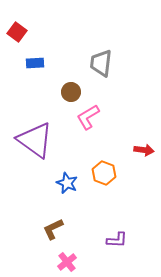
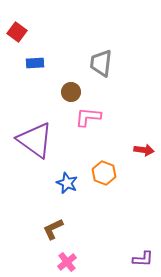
pink L-shape: rotated 36 degrees clockwise
purple L-shape: moved 26 px right, 19 px down
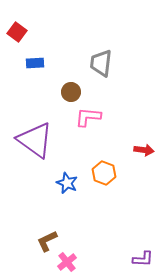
brown L-shape: moved 6 px left, 12 px down
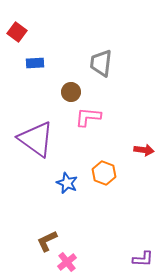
purple triangle: moved 1 px right, 1 px up
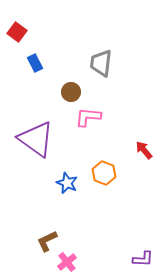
blue rectangle: rotated 66 degrees clockwise
red arrow: rotated 138 degrees counterclockwise
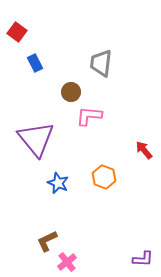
pink L-shape: moved 1 px right, 1 px up
purple triangle: rotated 15 degrees clockwise
orange hexagon: moved 4 px down
blue star: moved 9 px left
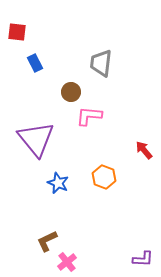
red square: rotated 30 degrees counterclockwise
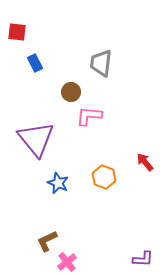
red arrow: moved 1 px right, 12 px down
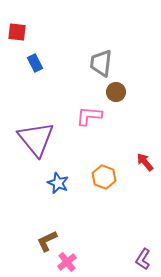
brown circle: moved 45 px right
purple L-shape: rotated 120 degrees clockwise
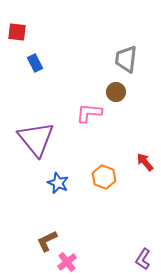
gray trapezoid: moved 25 px right, 4 px up
pink L-shape: moved 3 px up
